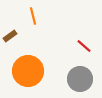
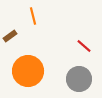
gray circle: moved 1 px left
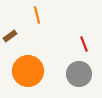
orange line: moved 4 px right, 1 px up
red line: moved 2 px up; rotated 28 degrees clockwise
gray circle: moved 5 px up
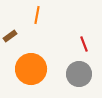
orange line: rotated 24 degrees clockwise
orange circle: moved 3 px right, 2 px up
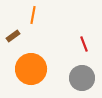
orange line: moved 4 px left
brown rectangle: moved 3 px right
gray circle: moved 3 px right, 4 px down
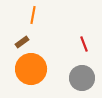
brown rectangle: moved 9 px right, 6 px down
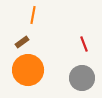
orange circle: moved 3 px left, 1 px down
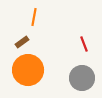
orange line: moved 1 px right, 2 px down
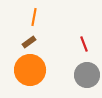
brown rectangle: moved 7 px right
orange circle: moved 2 px right
gray circle: moved 5 px right, 3 px up
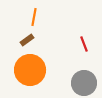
brown rectangle: moved 2 px left, 2 px up
gray circle: moved 3 px left, 8 px down
